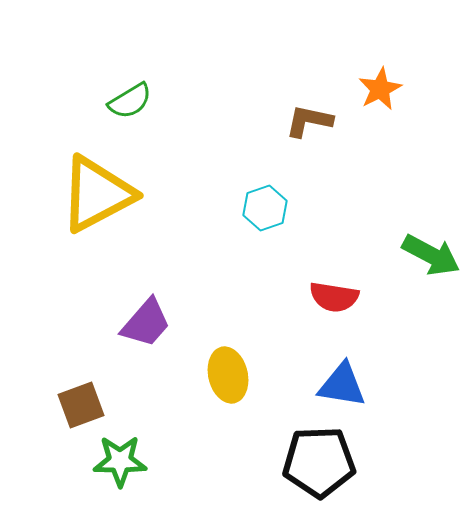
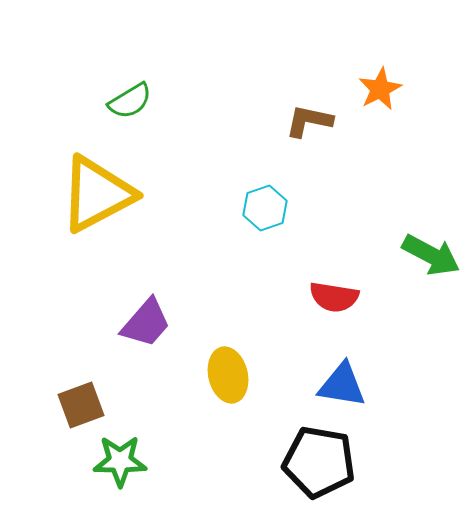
black pentagon: rotated 12 degrees clockwise
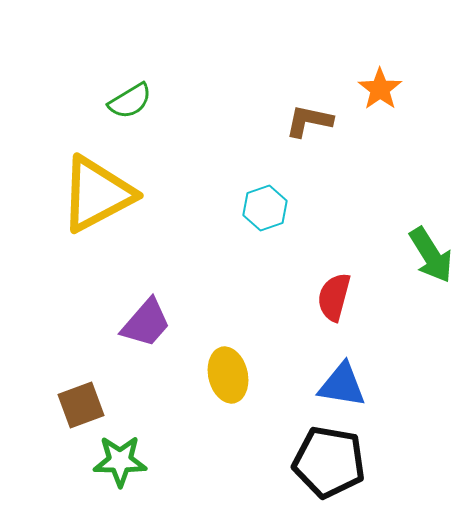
orange star: rotated 9 degrees counterclockwise
green arrow: rotated 30 degrees clockwise
red semicircle: rotated 96 degrees clockwise
black pentagon: moved 10 px right
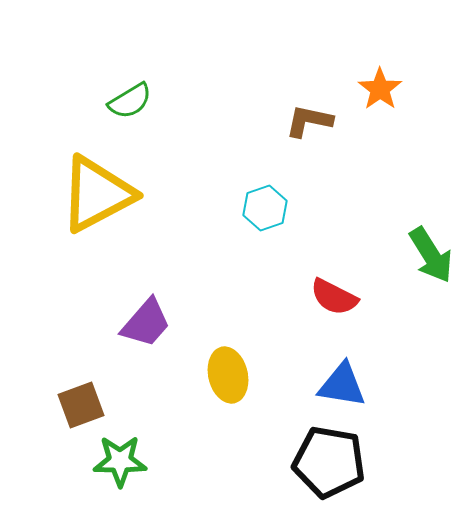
red semicircle: rotated 78 degrees counterclockwise
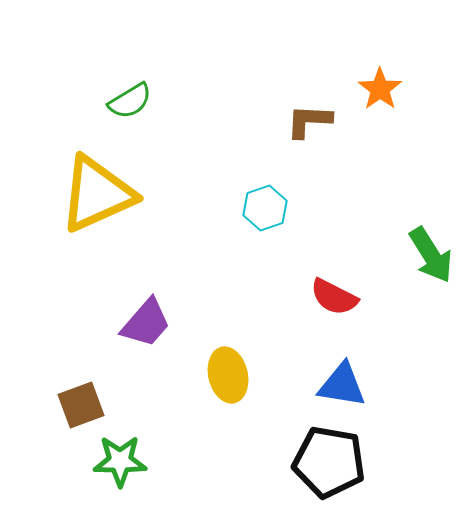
brown L-shape: rotated 9 degrees counterclockwise
yellow triangle: rotated 4 degrees clockwise
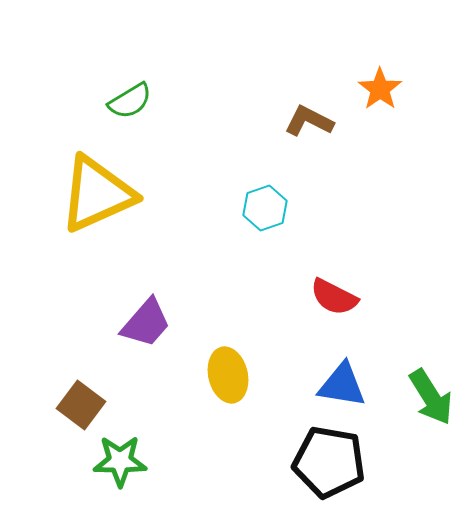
brown L-shape: rotated 24 degrees clockwise
green arrow: moved 142 px down
brown square: rotated 33 degrees counterclockwise
